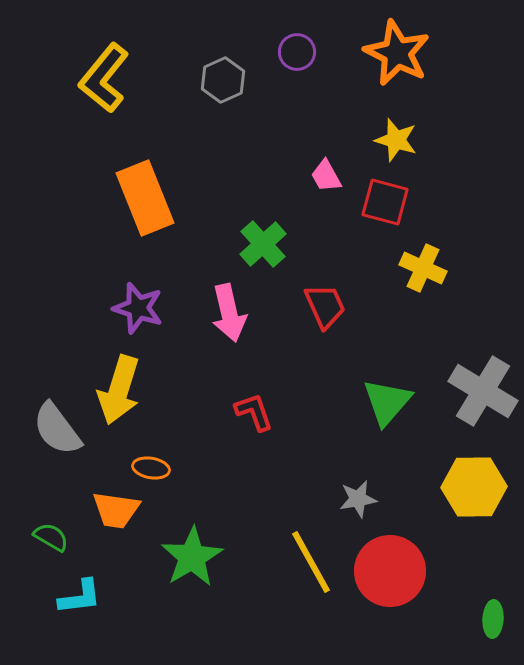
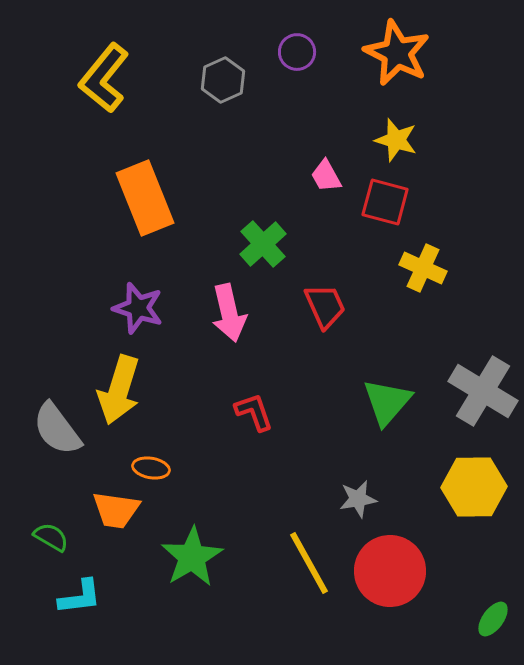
yellow line: moved 2 px left, 1 px down
green ellipse: rotated 33 degrees clockwise
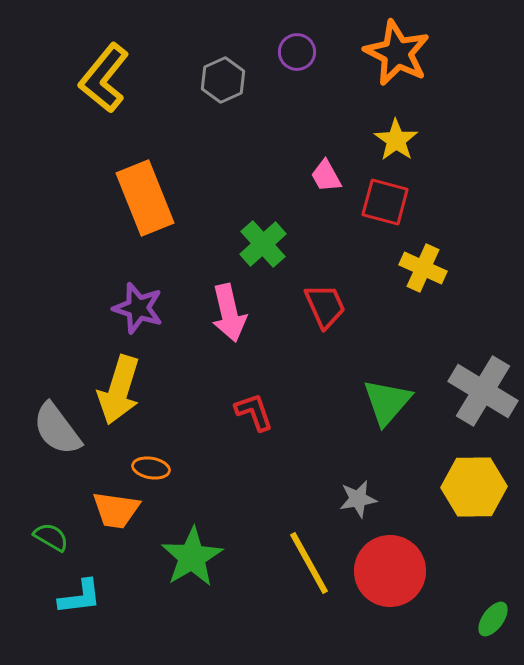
yellow star: rotated 18 degrees clockwise
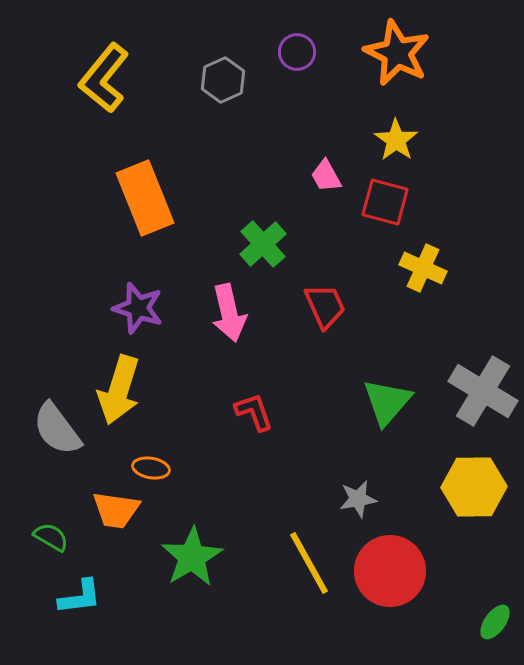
green ellipse: moved 2 px right, 3 px down
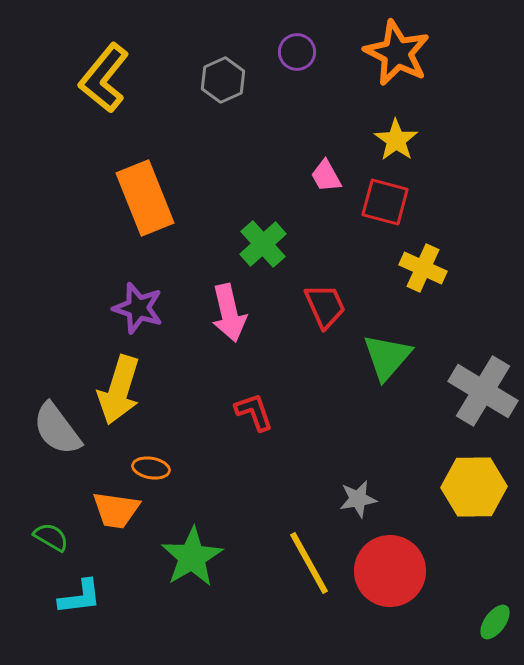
green triangle: moved 45 px up
